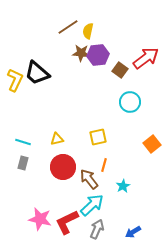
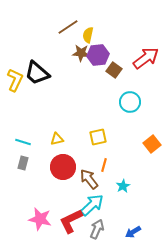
yellow semicircle: moved 4 px down
brown square: moved 6 px left
red L-shape: moved 4 px right, 1 px up
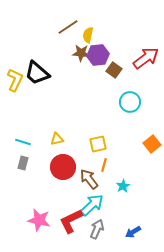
yellow square: moved 7 px down
pink star: moved 1 px left, 1 px down
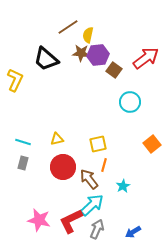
black trapezoid: moved 9 px right, 14 px up
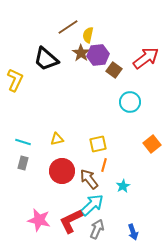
brown star: rotated 30 degrees clockwise
red circle: moved 1 px left, 4 px down
blue arrow: rotated 77 degrees counterclockwise
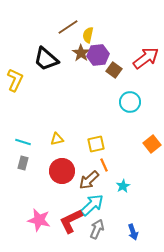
yellow square: moved 2 px left
orange line: rotated 40 degrees counterclockwise
brown arrow: moved 1 px down; rotated 95 degrees counterclockwise
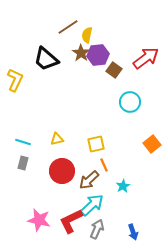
yellow semicircle: moved 1 px left
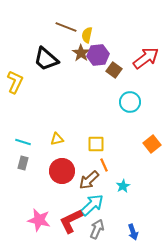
brown line: moved 2 px left; rotated 55 degrees clockwise
yellow L-shape: moved 2 px down
yellow square: rotated 12 degrees clockwise
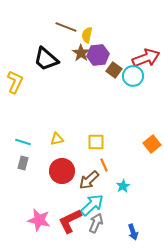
red arrow: rotated 16 degrees clockwise
cyan circle: moved 3 px right, 26 px up
yellow square: moved 2 px up
red L-shape: moved 1 px left
gray arrow: moved 1 px left, 6 px up
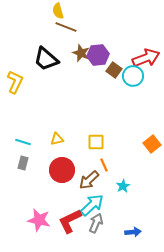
yellow semicircle: moved 29 px left, 24 px up; rotated 28 degrees counterclockwise
brown star: rotated 12 degrees counterclockwise
red circle: moved 1 px up
blue arrow: rotated 77 degrees counterclockwise
